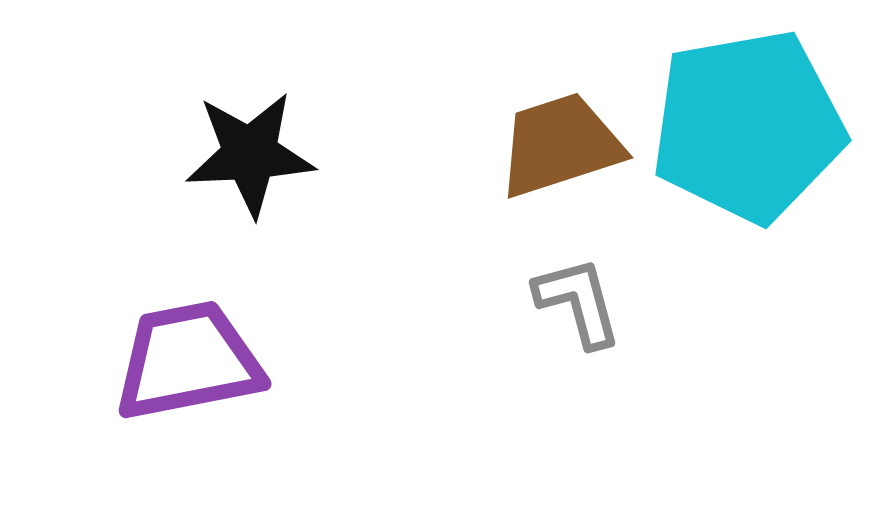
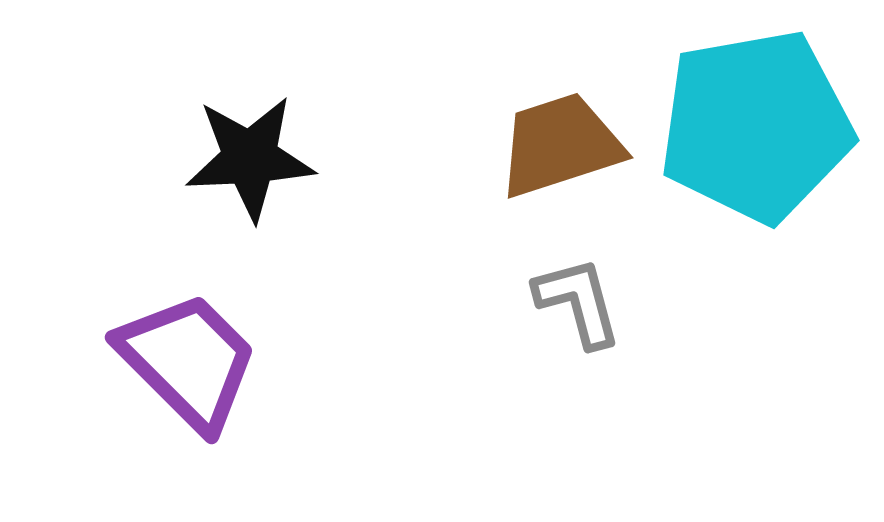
cyan pentagon: moved 8 px right
black star: moved 4 px down
purple trapezoid: rotated 56 degrees clockwise
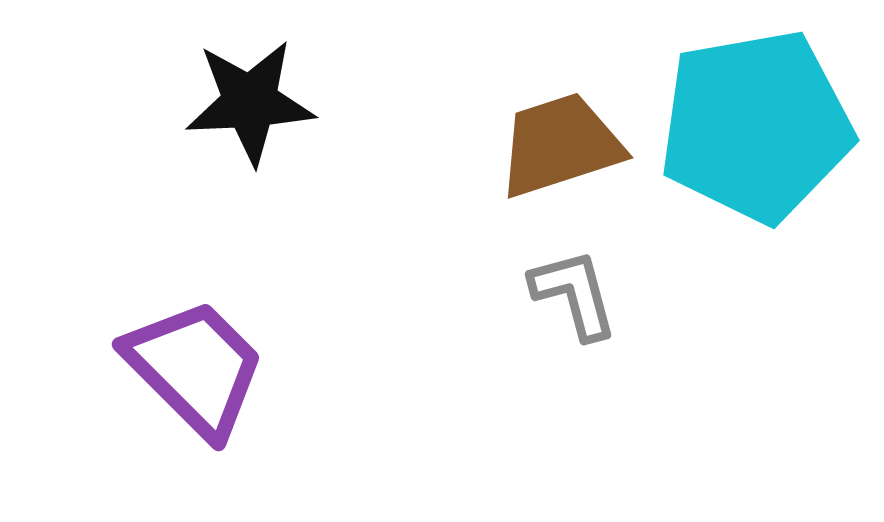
black star: moved 56 px up
gray L-shape: moved 4 px left, 8 px up
purple trapezoid: moved 7 px right, 7 px down
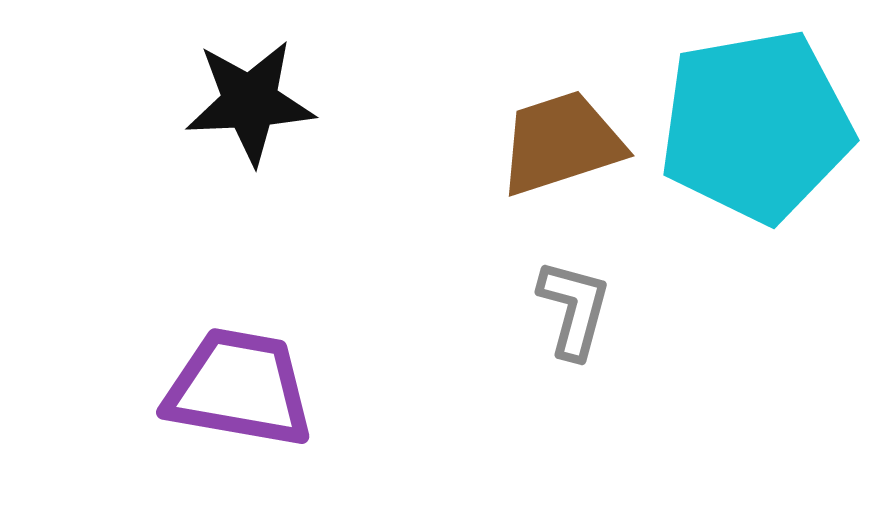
brown trapezoid: moved 1 px right, 2 px up
gray L-shape: moved 15 px down; rotated 30 degrees clockwise
purple trapezoid: moved 44 px right, 20 px down; rotated 35 degrees counterclockwise
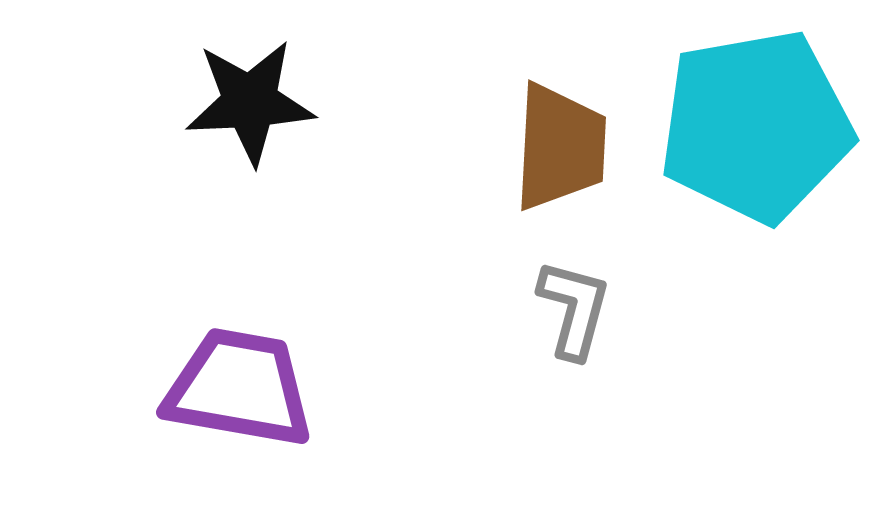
brown trapezoid: moved 1 px left, 4 px down; rotated 111 degrees clockwise
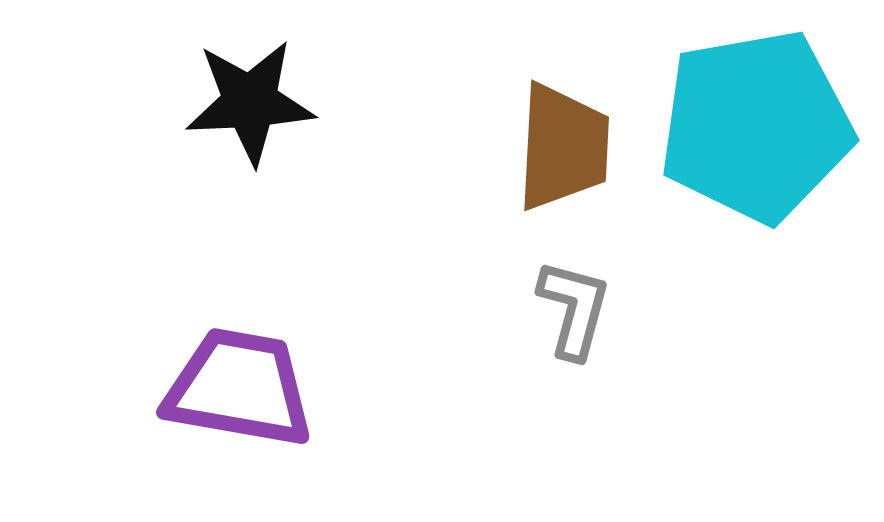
brown trapezoid: moved 3 px right
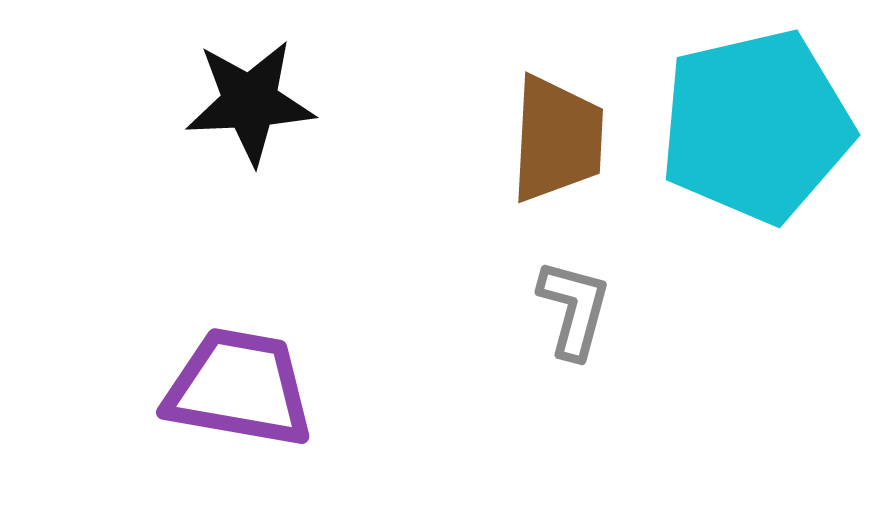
cyan pentagon: rotated 3 degrees counterclockwise
brown trapezoid: moved 6 px left, 8 px up
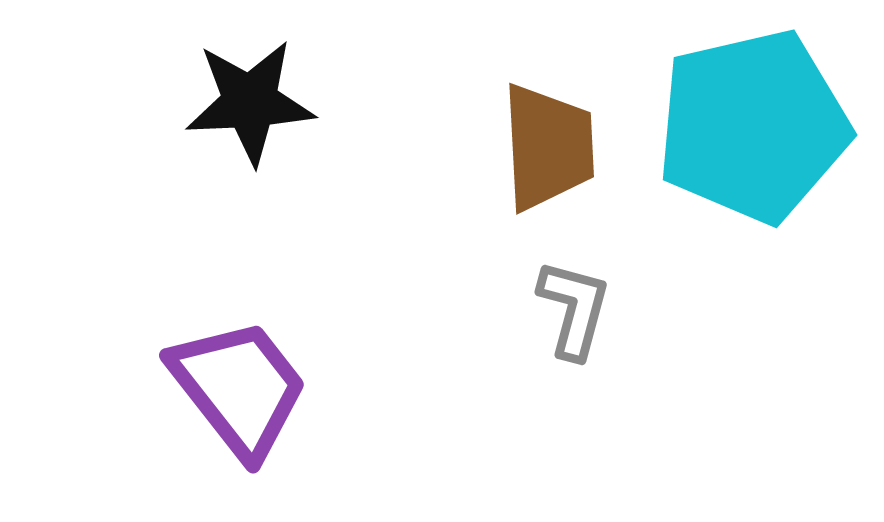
cyan pentagon: moved 3 px left
brown trapezoid: moved 9 px left, 8 px down; rotated 6 degrees counterclockwise
purple trapezoid: rotated 42 degrees clockwise
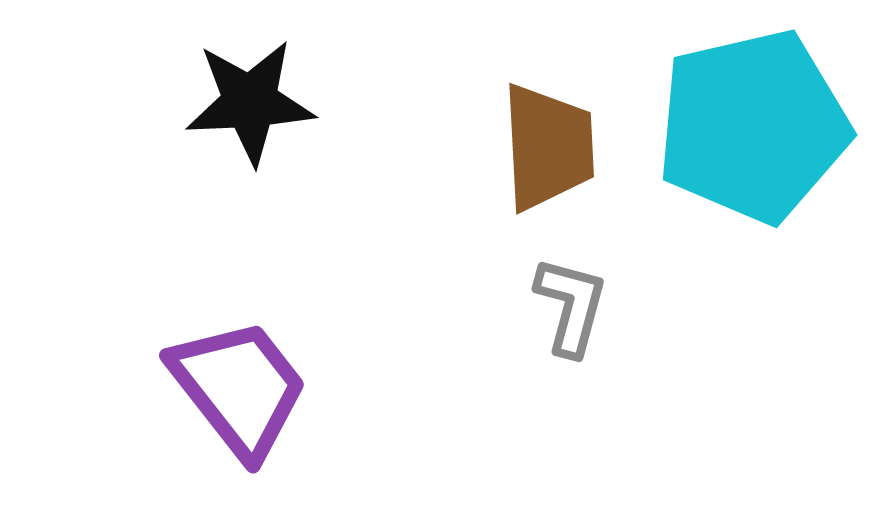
gray L-shape: moved 3 px left, 3 px up
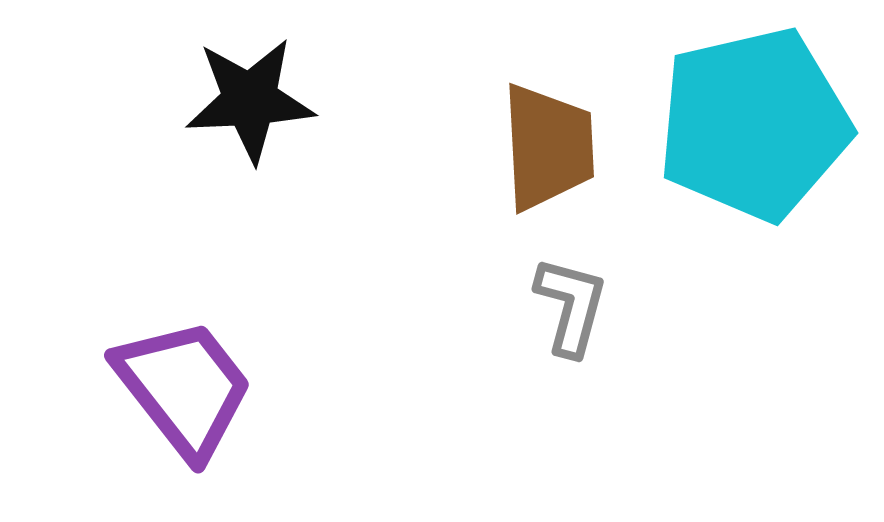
black star: moved 2 px up
cyan pentagon: moved 1 px right, 2 px up
purple trapezoid: moved 55 px left
